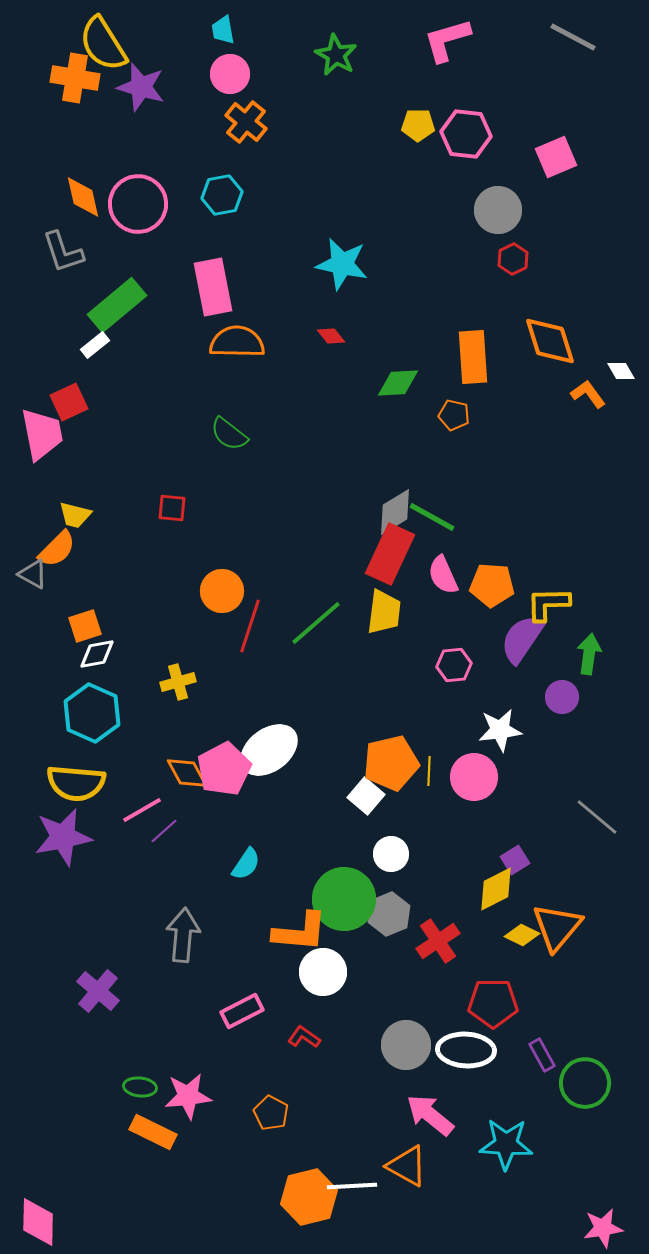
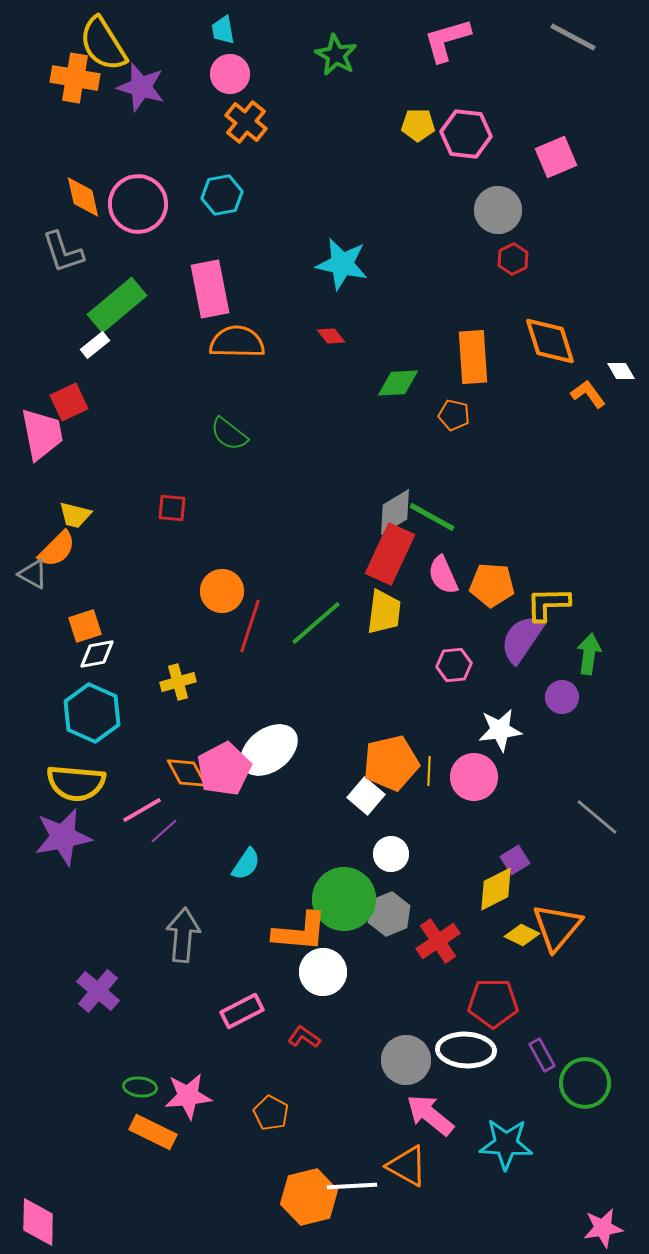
pink rectangle at (213, 287): moved 3 px left, 2 px down
gray circle at (406, 1045): moved 15 px down
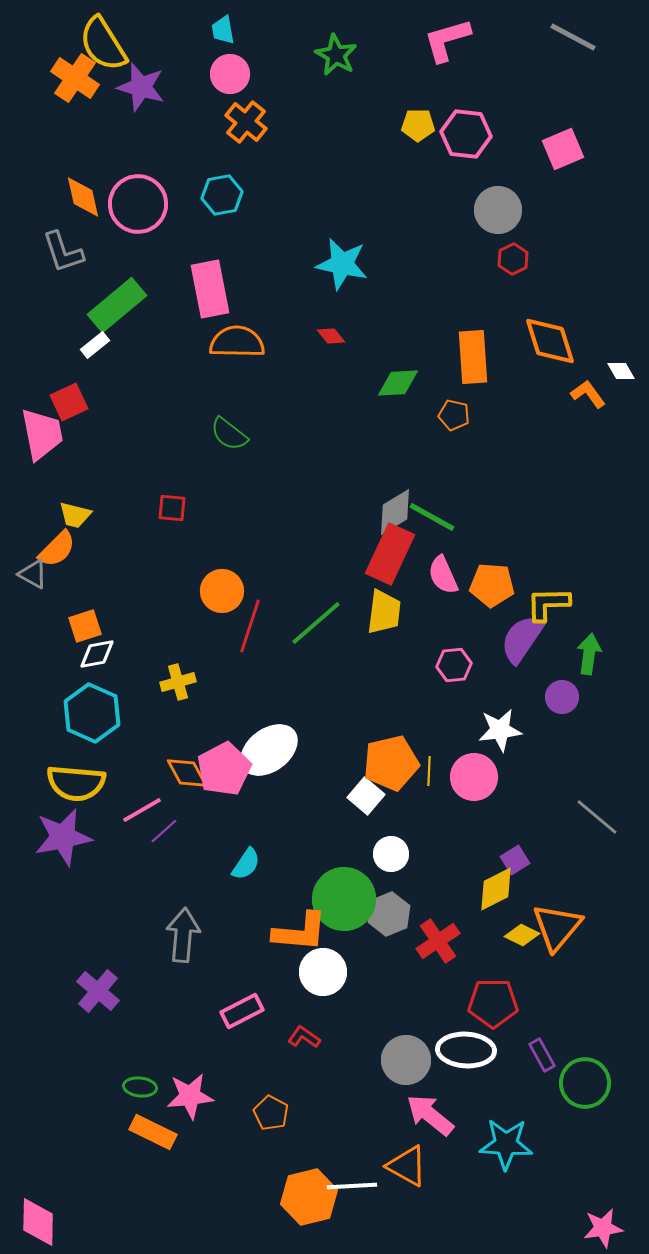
orange cross at (75, 78): rotated 24 degrees clockwise
pink square at (556, 157): moved 7 px right, 8 px up
pink star at (188, 1096): moved 2 px right
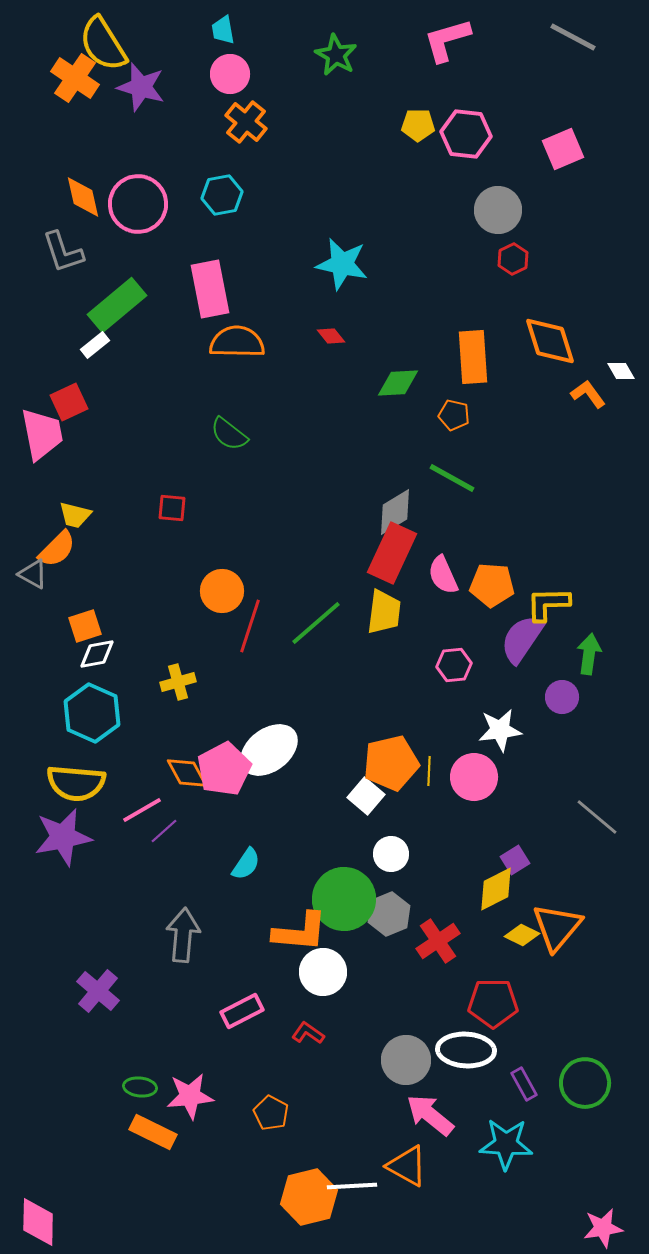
green line at (432, 517): moved 20 px right, 39 px up
red rectangle at (390, 554): moved 2 px right, 1 px up
red L-shape at (304, 1037): moved 4 px right, 4 px up
purple rectangle at (542, 1055): moved 18 px left, 29 px down
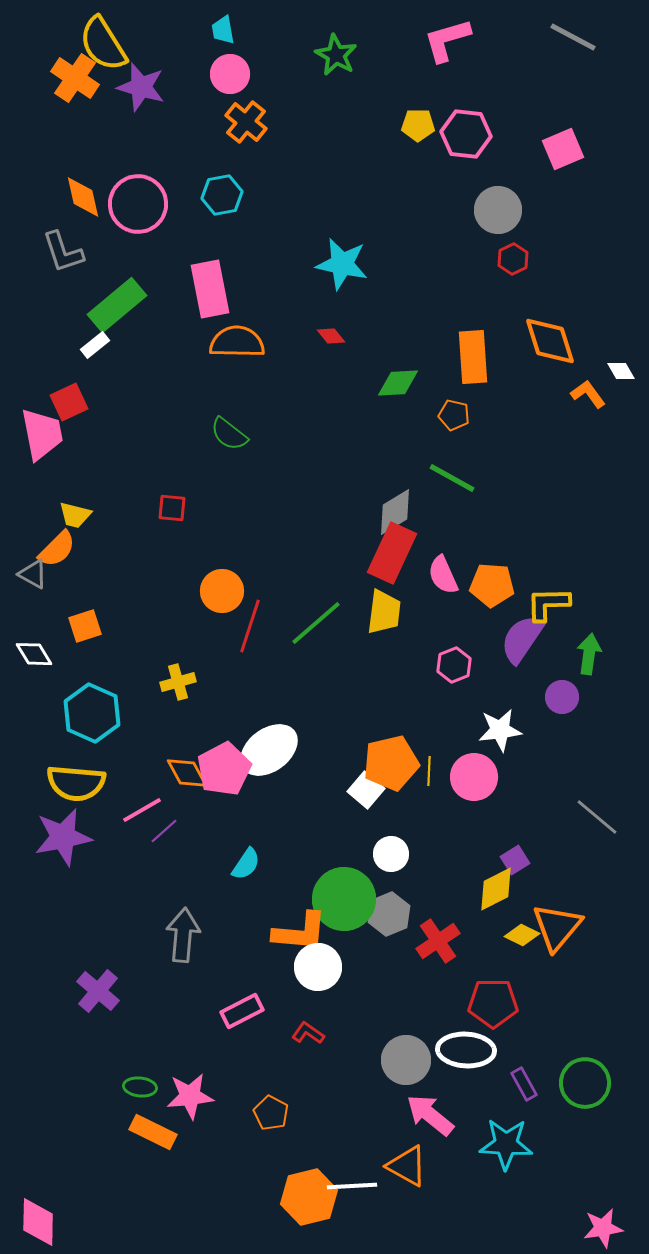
white diamond at (97, 654): moved 63 px left; rotated 69 degrees clockwise
pink hexagon at (454, 665): rotated 16 degrees counterclockwise
white square at (366, 796): moved 6 px up
white circle at (323, 972): moved 5 px left, 5 px up
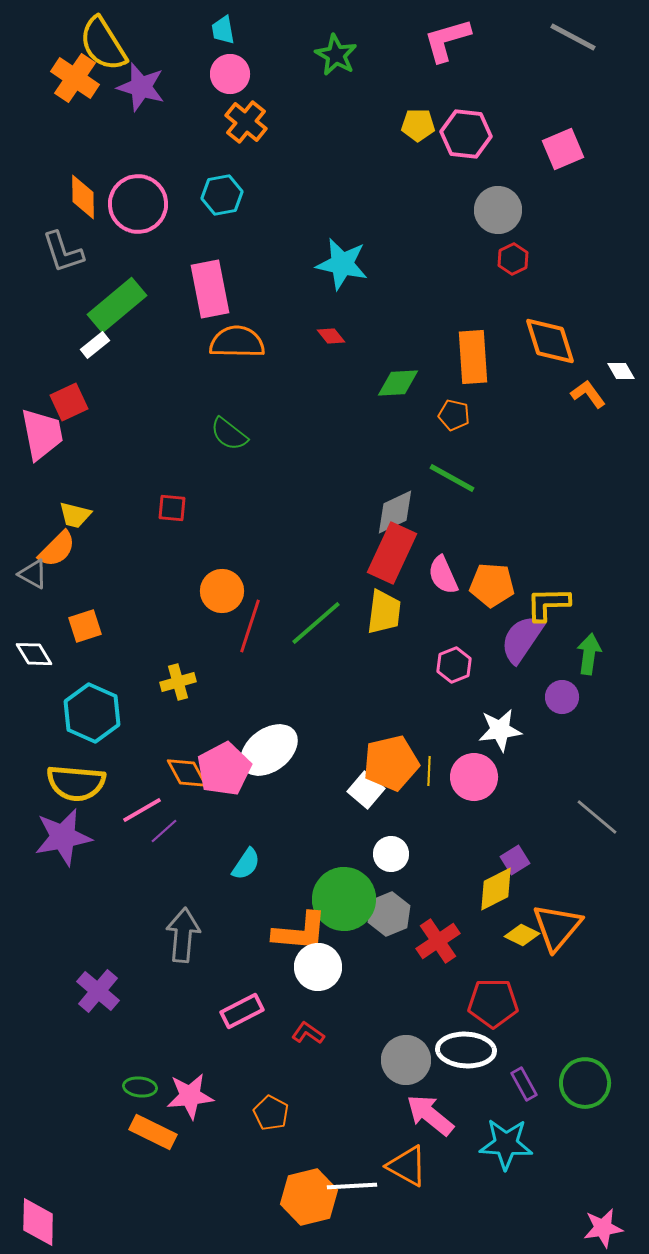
orange diamond at (83, 197): rotated 12 degrees clockwise
gray diamond at (395, 512): rotated 6 degrees clockwise
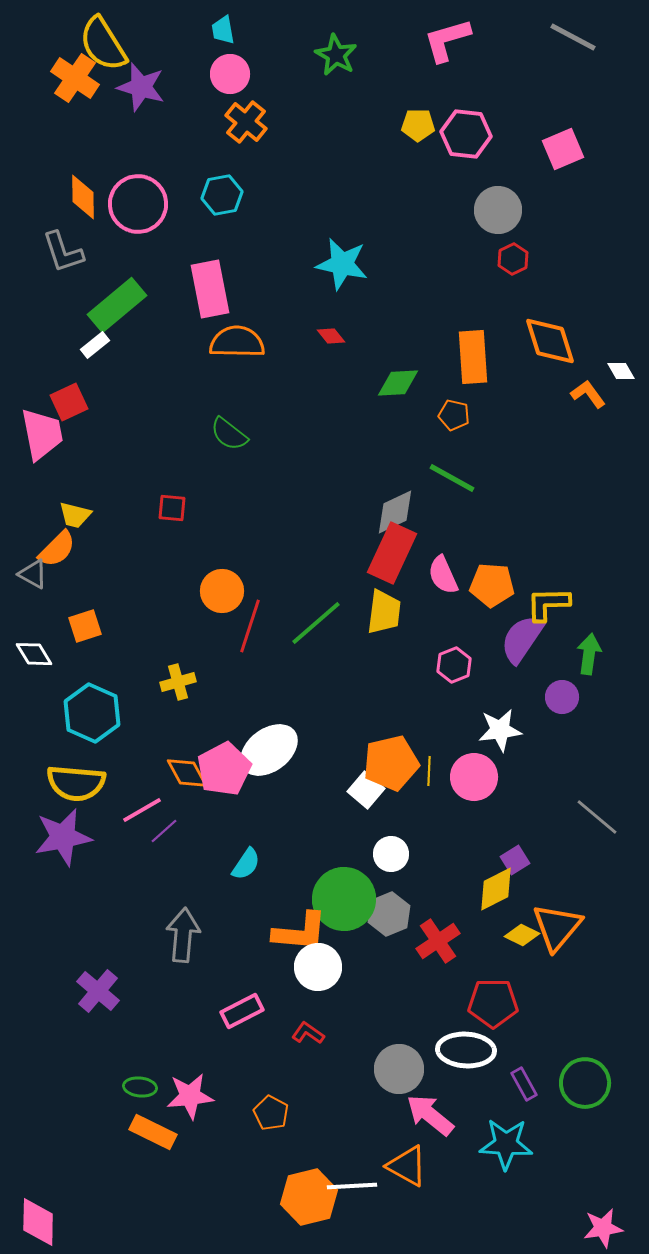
gray circle at (406, 1060): moved 7 px left, 9 px down
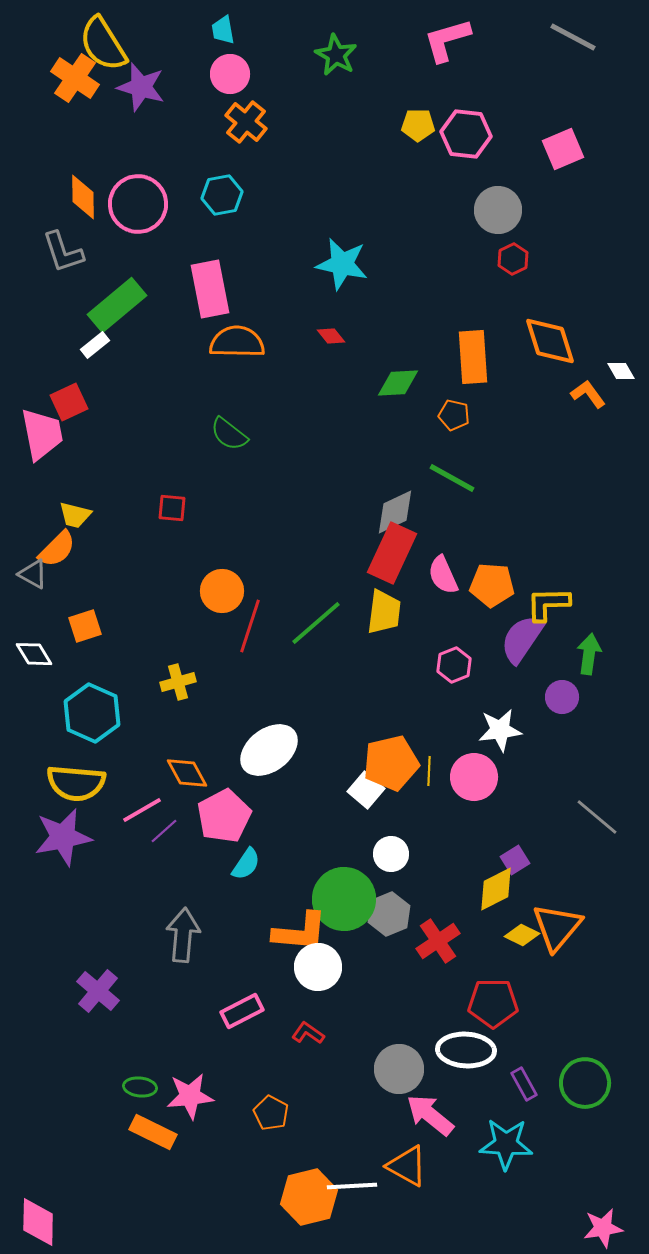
pink pentagon at (224, 769): moved 47 px down
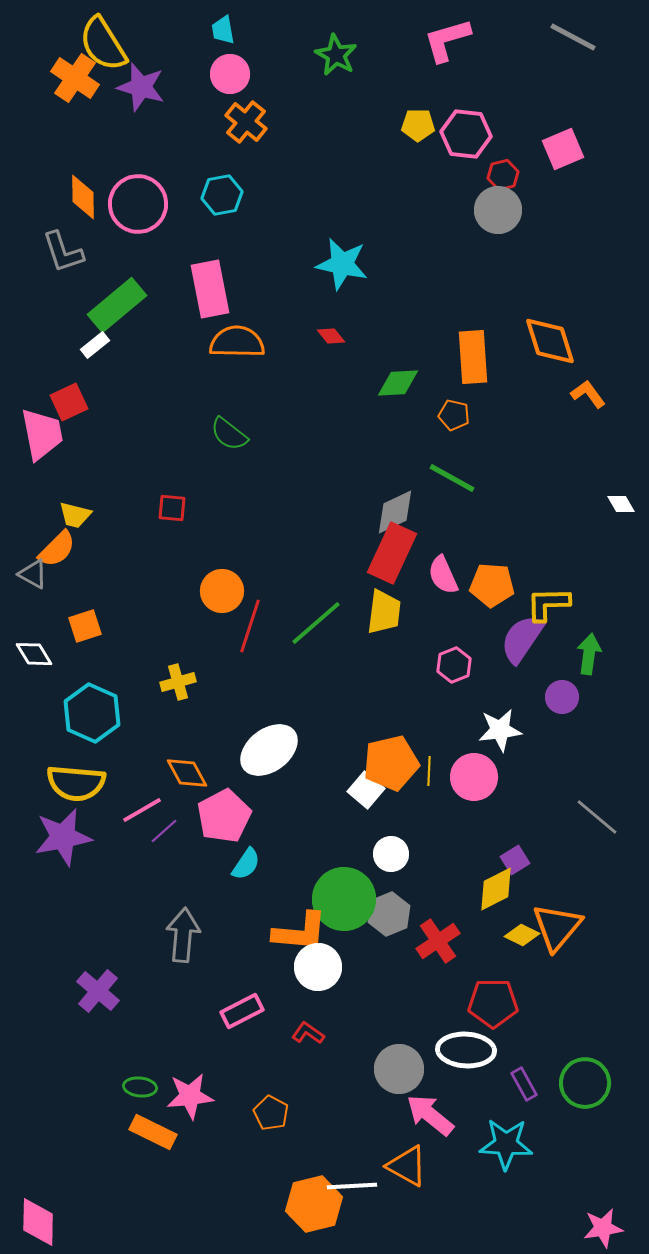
red hexagon at (513, 259): moved 10 px left, 84 px up; rotated 12 degrees clockwise
white diamond at (621, 371): moved 133 px down
orange hexagon at (309, 1197): moved 5 px right, 7 px down
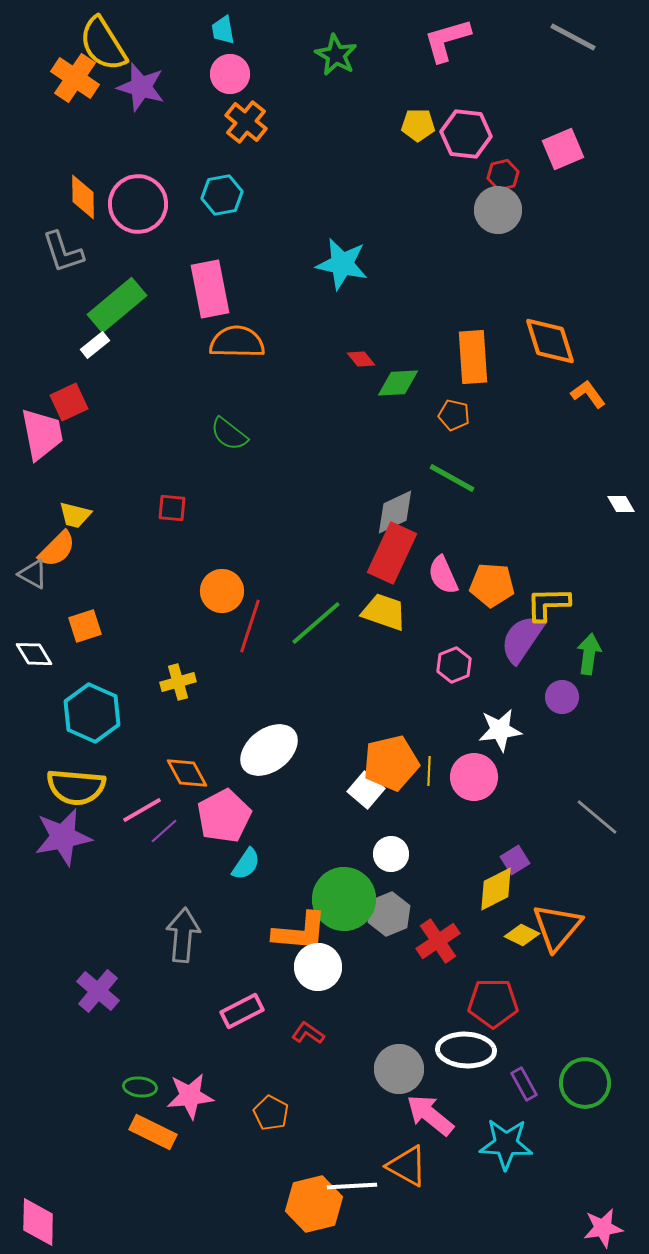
red diamond at (331, 336): moved 30 px right, 23 px down
yellow trapezoid at (384, 612): rotated 78 degrees counterclockwise
yellow semicircle at (76, 783): moved 4 px down
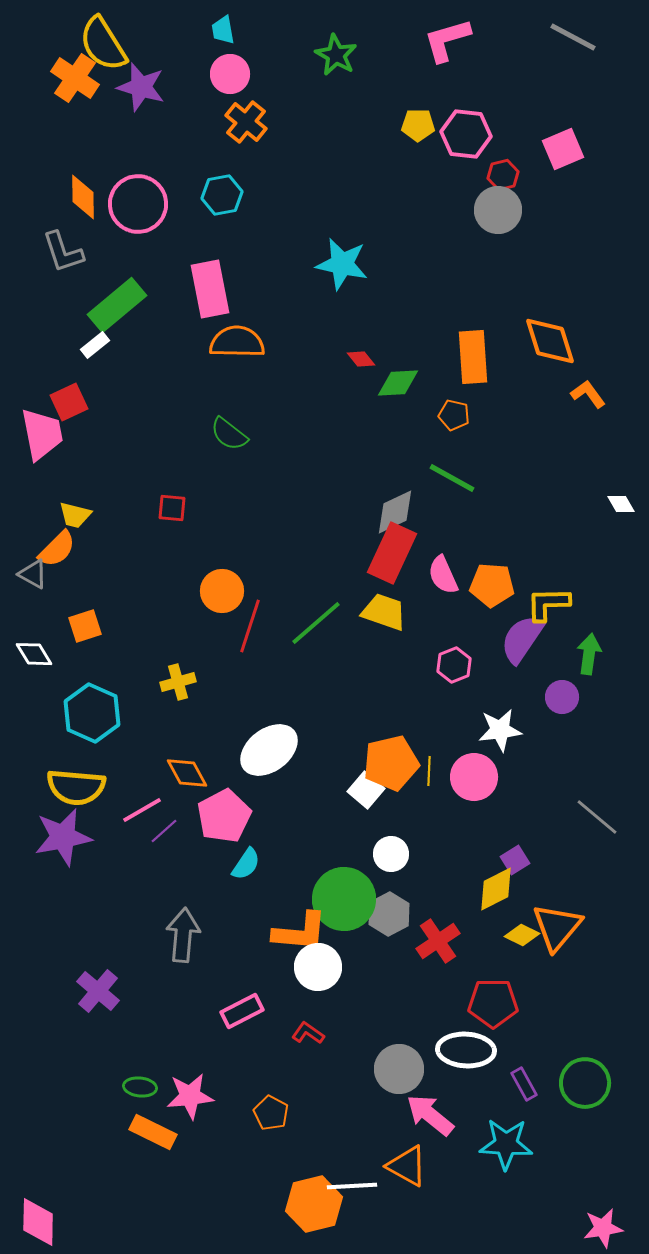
gray hexagon at (389, 914): rotated 6 degrees counterclockwise
